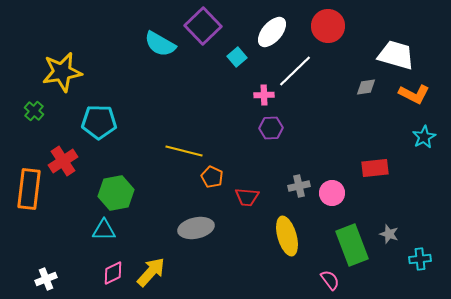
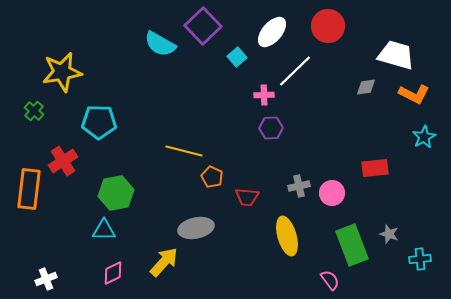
yellow arrow: moved 13 px right, 10 px up
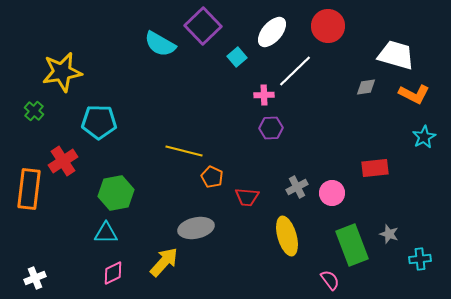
gray cross: moved 2 px left, 1 px down; rotated 15 degrees counterclockwise
cyan triangle: moved 2 px right, 3 px down
white cross: moved 11 px left, 1 px up
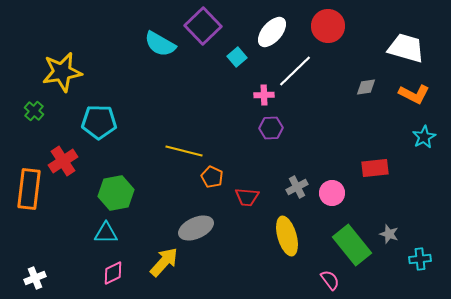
white trapezoid: moved 10 px right, 7 px up
gray ellipse: rotated 12 degrees counterclockwise
green rectangle: rotated 18 degrees counterclockwise
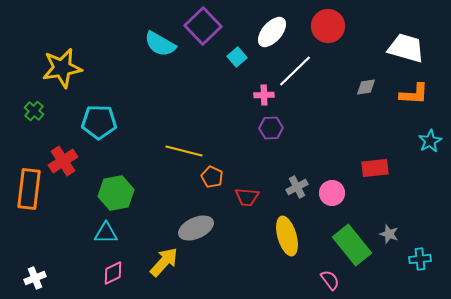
yellow star: moved 4 px up
orange L-shape: rotated 24 degrees counterclockwise
cyan star: moved 6 px right, 4 px down
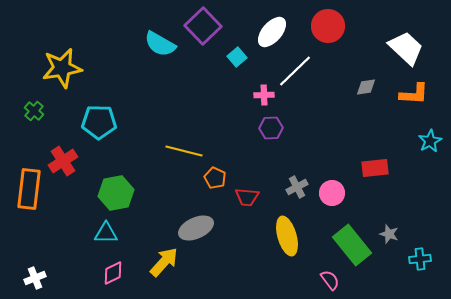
white trapezoid: rotated 27 degrees clockwise
orange pentagon: moved 3 px right, 1 px down
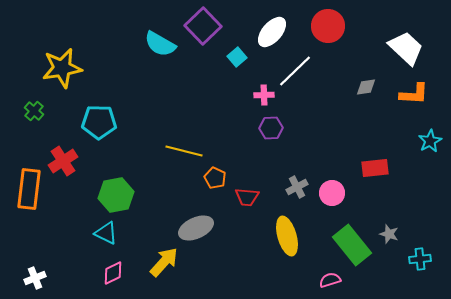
green hexagon: moved 2 px down
cyan triangle: rotated 25 degrees clockwise
pink semicircle: rotated 70 degrees counterclockwise
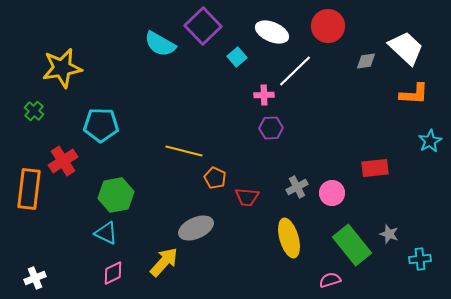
white ellipse: rotated 72 degrees clockwise
gray diamond: moved 26 px up
cyan pentagon: moved 2 px right, 3 px down
yellow ellipse: moved 2 px right, 2 px down
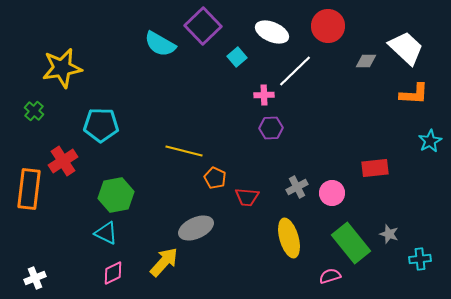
gray diamond: rotated 10 degrees clockwise
green rectangle: moved 1 px left, 2 px up
pink semicircle: moved 4 px up
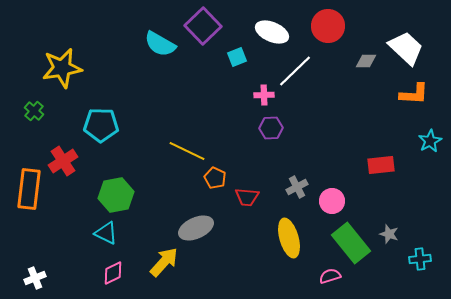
cyan square: rotated 18 degrees clockwise
yellow line: moved 3 px right; rotated 12 degrees clockwise
red rectangle: moved 6 px right, 3 px up
pink circle: moved 8 px down
